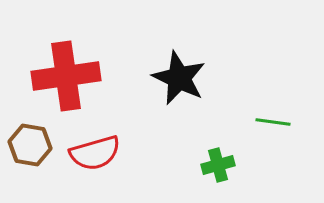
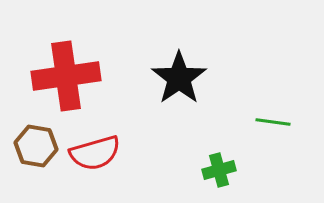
black star: rotated 12 degrees clockwise
brown hexagon: moved 6 px right, 1 px down
green cross: moved 1 px right, 5 px down
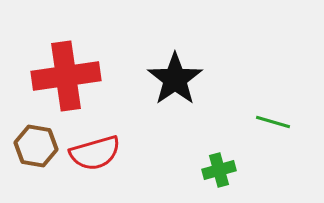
black star: moved 4 px left, 1 px down
green line: rotated 8 degrees clockwise
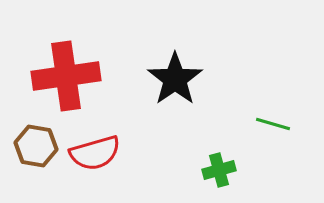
green line: moved 2 px down
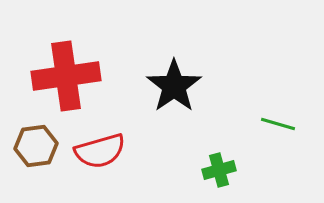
black star: moved 1 px left, 7 px down
green line: moved 5 px right
brown hexagon: rotated 18 degrees counterclockwise
red semicircle: moved 5 px right, 2 px up
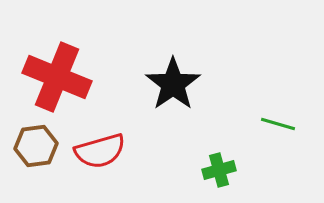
red cross: moved 9 px left, 1 px down; rotated 30 degrees clockwise
black star: moved 1 px left, 2 px up
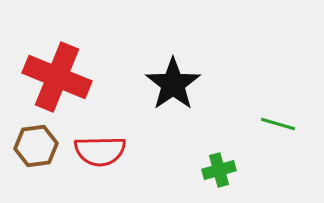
red semicircle: rotated 15 degrees clockwise
